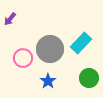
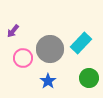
purple arrow: moved 3 px right, 12 px down
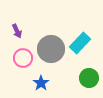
purple arrow: moved 4 px right; rotated 64 degrees counterclockwise
cyan rectangle: moved 1 px left
gray circle: moved 1 px right
blue star: moved 7 px left, 2 px down
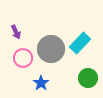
purple arrow: moved 1 px left, 1 px down
green circle: moved 1 px left
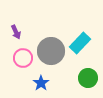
gray circle: moved 2 px down
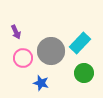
green circle: moved 4 px left, 5 px up
blue star: rotated 21 degrees counterclockwise
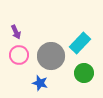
gray circle: moved 5 px down
pink circle: moved 4 px left, 3 px up
blue star: moved 1 px left
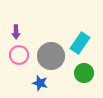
purple arrow: rotated 24 degrees clockwise
cyan rectangle: rotated 10 degrees counterclockwise
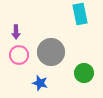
cyan rectangle: moved 29 px up; rotated 45 degrees counterclockwise
gray circle: moved 4 px up
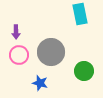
green circle: moved 2 px up
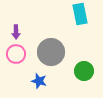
pink circle: moved 3 px left, 1 px up
blue star: moved 1 px left, 2 px up
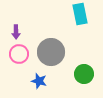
pink circle: moved 3 px right
green circle: moved 3 px down
